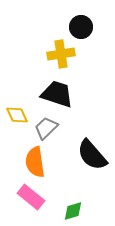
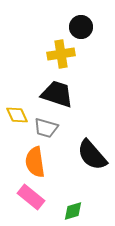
gray trapezoid: rotated 120 degrees counterclockwise
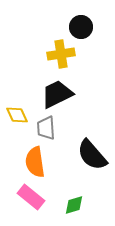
black trapezoid: rotated 44 degrees counterclockwise
gray trapezoid: rotated 70 degrees clockwise
green diamond: moved 1 px right, 6 px up
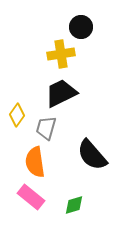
black trapezoid: moved 4 px right, 1 px up
yellow diamond: rotated 60 degrees clockwise
gray trapezoid: rotated 20 degrees clockwise
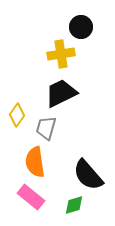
black semicircle: moved 4 px left, 20 px down
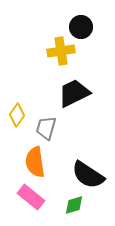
yellow cross: moved 3 px up
black trapezoid: moved 13 px right
black semicircle: rotated 16 degrees counterclockwise
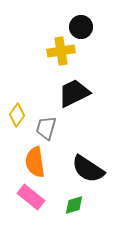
black semicircle: moved 6 px up
